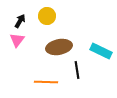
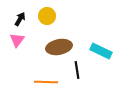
black arrow: moved 2 px up
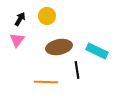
cyan rectangle: moved 4 px left
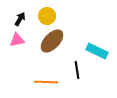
pink triangle: rotated 42 degrees clockwise
brown ellipse: moved 7 px left, 6 px up; rotated 35 degrees counterclockwise
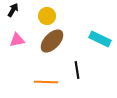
black arrow: moved 7 px left, 9 px up
cyan rectangle: moved 3 px right, 12 px up
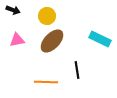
black arrow: rotated 80 degrees clockwise
